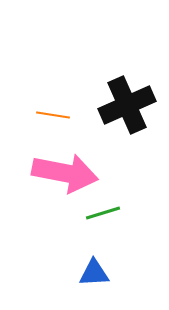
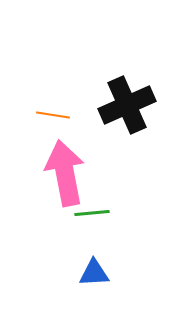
pink arrow: rotated 112 degrees counterclockwise
green line: moved 11 px left; rotated 12 degrees clockwise
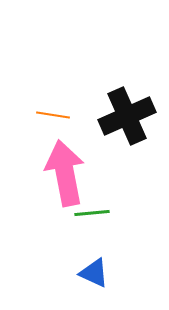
black cross: moved 11 px down
blue triangle: rotated 28 degrees clockwise
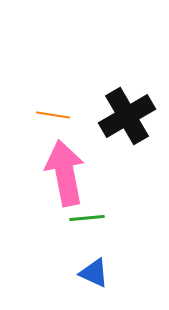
black cross: rotated 6 degrees counterclockwise
green line: moved 5 px left, 5 px down
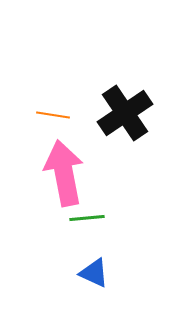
black cross: moved 2 px left, 3 px up; rotated 4 degrees counterclockwise
pink arrow: moved 1 px left
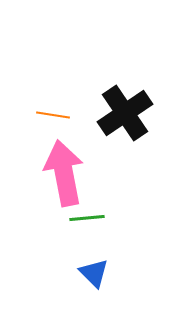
blue triangle: rotated 20 degrees clockwise
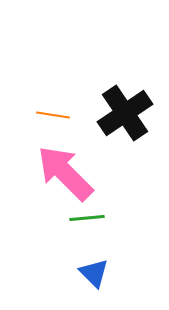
pink arrow: moved 1 px right; rotated 34 degrees counterclockwise
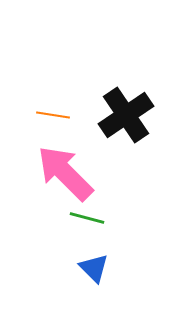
black cross: moved 1 px right, 2 px down
green line: rotated 20 degrees clockwise
blue triangle: moved 5 px up
